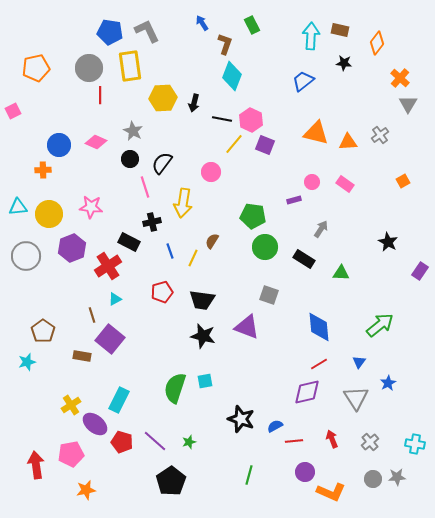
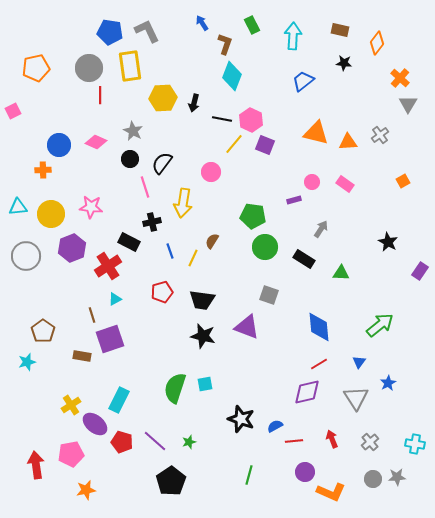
cyan arrow at (311, 36): moved 18 px left
yellow circle at (49, 214): moved 2 px right
purple square at (110, 339): rotated 32 degrees clockwise
cyan square at (205, 381): moved 3 px down
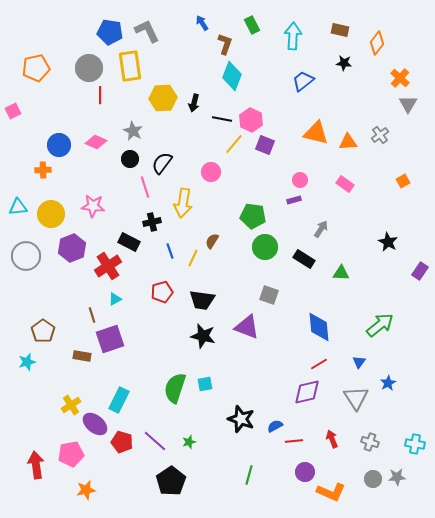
pink circle at (312, 182): moved 12 px left, 2 px up
pink star at (91, 207): moved 2 px right, 1 px up
gray cross at (370, 442): rotated 30 degrees counterclockwise
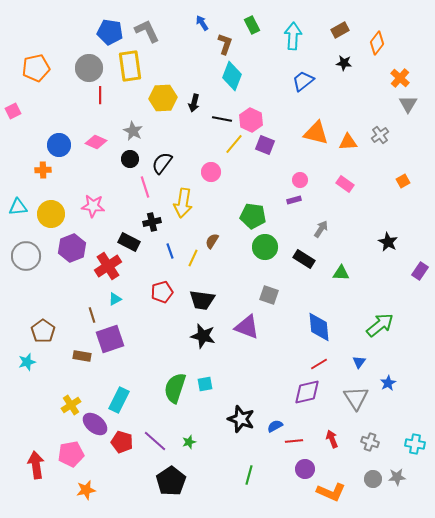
brown rectangle at (340, 30): rotated 42 degrees counterclockwise
purple circle at (305, 472): moved 3 px up
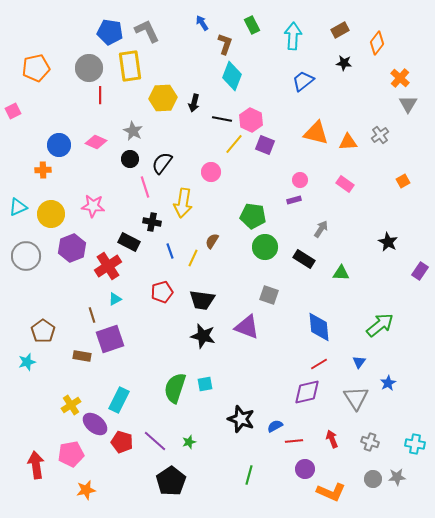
cyan triangle at (18, 207): rotated 18 degrees counterclockwise
black cross at (152, 222): rotated 24 degrees clockwise
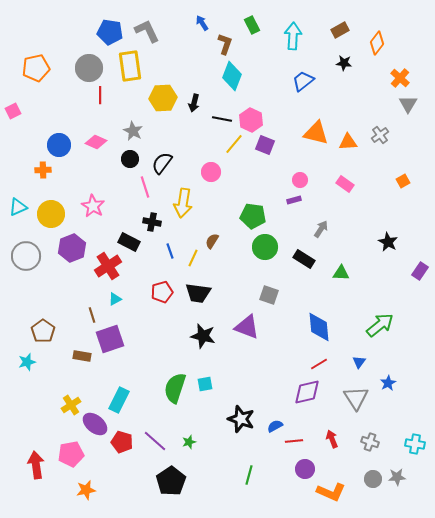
pink star at (93, 206): rotated 25 degrees clockwise
black trapezoid at (202, 300): moved 4 px left, 7 px up
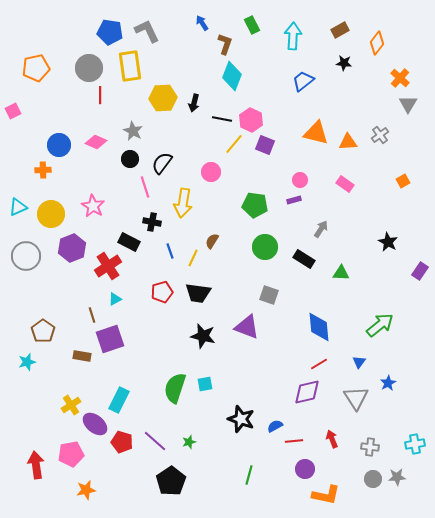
green pentagon at (253, 216): moved 2 px right, 11 px up
gray cross at (370, 442): moved 5 px down; rotated 12 degrees counterclockwise
cyan cross at (415, 444): rotated 18 degrees counterclockwise
orange L-shape at (331, 492): moved 5 px left, 3 px down; rotated 12 degrees counterclockwise
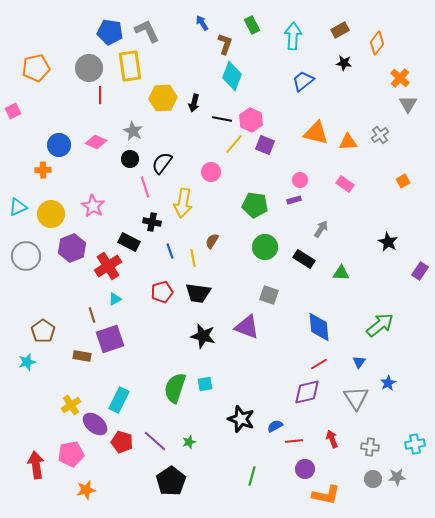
yellow line at (193, 258): rotated 36 degrees counterclockwise
green line at (249, 475): moved 3 px right, 1 px down
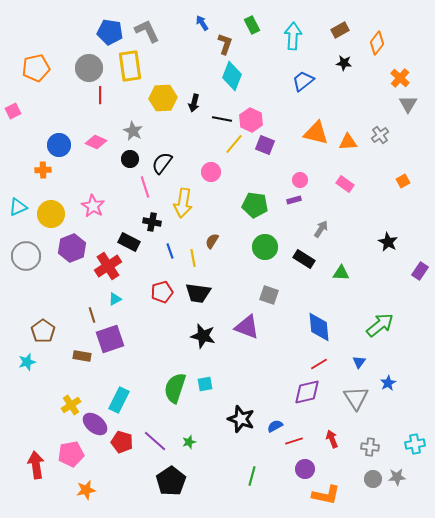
red line at (294, 441): rotated 12 degrees counterclockwise
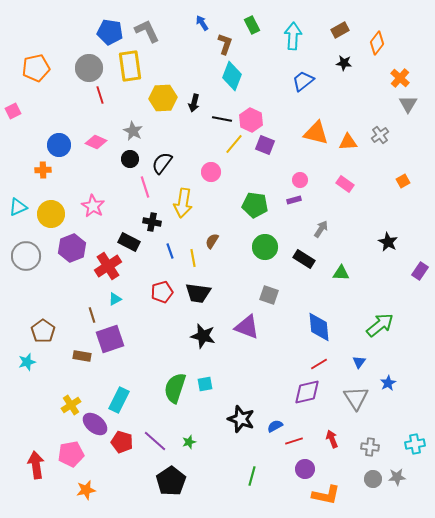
red line at (100, 95): rotated 18 degrees counterclockwise
